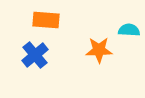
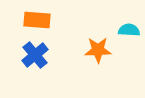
orange rectangle: moved 9 px left
orange star: moved 1 px left
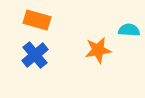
orange rectangle: rotated 12 degrees clockwise
orange star: rotated 8 degrees counterclockwise
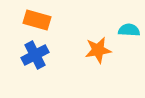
blue cross: rotated 12 degrees clockwise
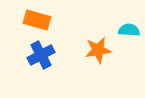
blue cross: moved 6 px right
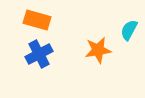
cyan semicircle: rotated 65 degrees counterclockwise
blue cross: moved 2 px left, 1 px up
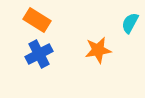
orange rectangle: rotated 16 degrees clockwise
cyan semicircle: moved 1 px right, 7 px up
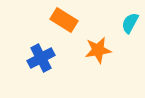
orange rectangle: moved 27 px right
blue cross: moved 2 px right, 4 px down
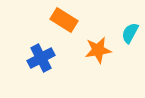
cyan semicircle: moved 10 px down
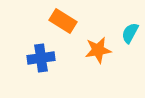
orange rectangle: moved 1 px left, 1 px down
blue cross: rotated 20 degrees clockwise
